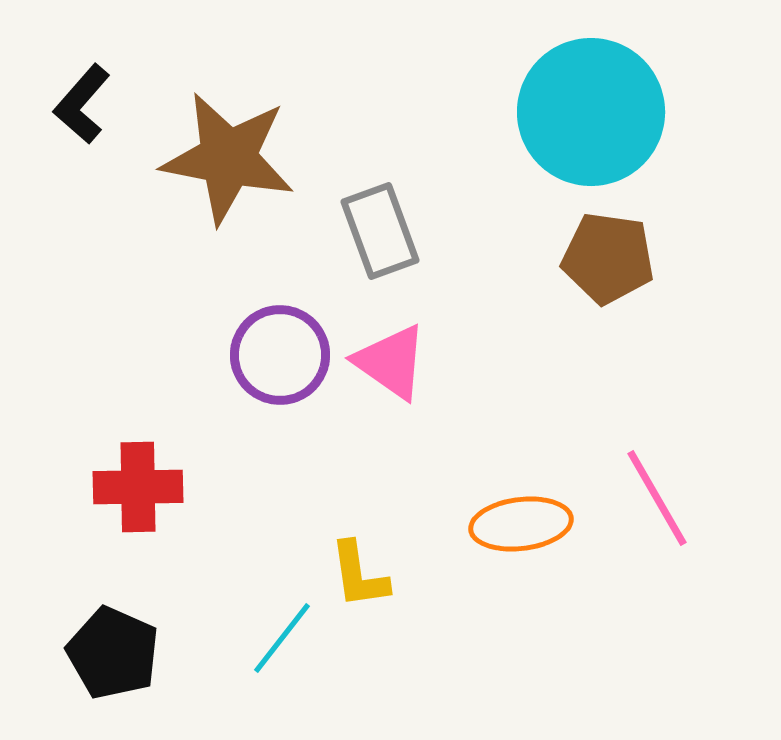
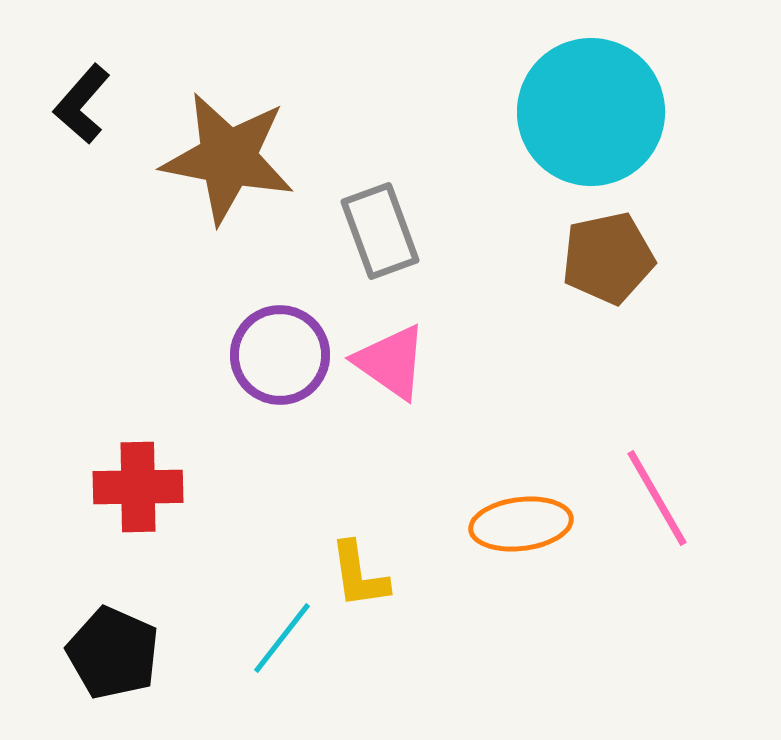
brown pentagon: rotated 20 degrees counterclockwise
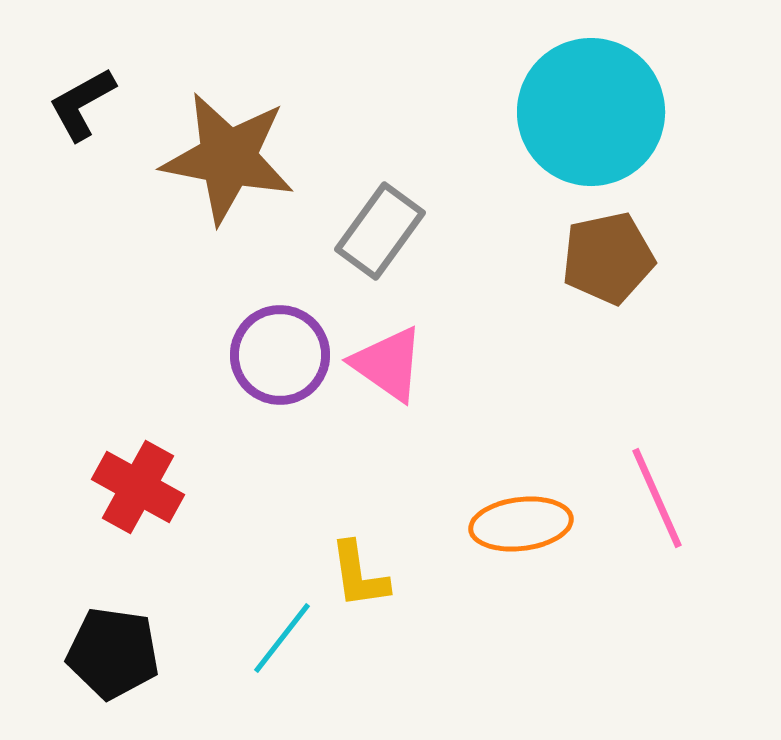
black L-shape: rotated 20 degrees clockwise
gray rectangle: rotated 56 degrees clockwise
pink triangle: moved 3 px left, 2 px down
red cross: rotated 30 degrees clockwise
pink line: rotated 6 degrees clockwise
black pentagon: rotated 16 degrees counterclockwise
